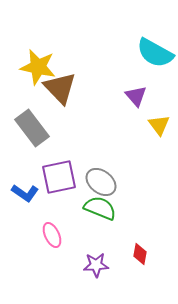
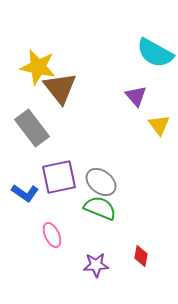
brown triangle: rotated 6 degrees clockwise
red diamond: moved 1 px right, 2 px down
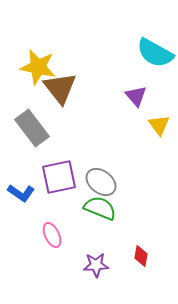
blue L-shape: moved 4 px left
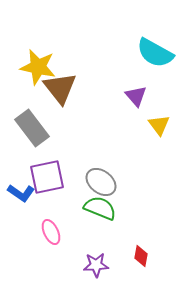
purple square: moved 12 px left
pink ellipse: moved 1 px left, 3 px up
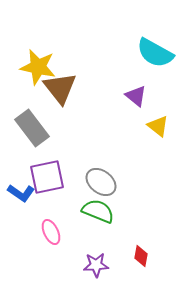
purple triangle: rotated 10 degrees counterclockwise
yellow triangle: moved 1 px left, 1 px down; rotated 15 degrees counterclockwise
green semicircle: moved 2 px left, 3 px down
